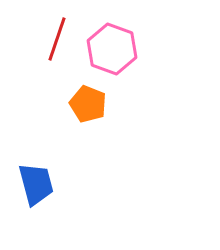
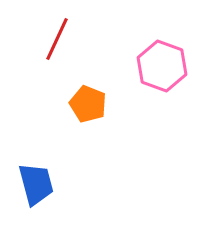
red line: rotated 6 degrees clockwise
pink hexagon: moved 50 px right, 17 px down
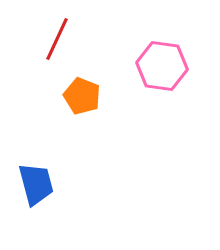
pink hexagon: rotated 12 degrees counterclockwise
orange pentagon: moved 6 px left, 8 px up
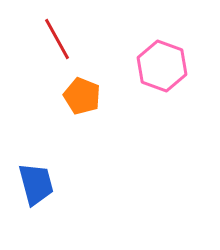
red line: rotated 54 degrees counterclockwise
pink hexagon: rotated 12 degrees clockwise
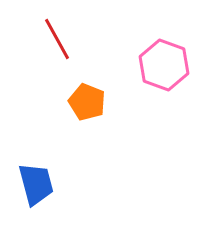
pink hexagon: moved 2 px right, 1 px up
orange pentagon: moved 5 px right, 6 px down
